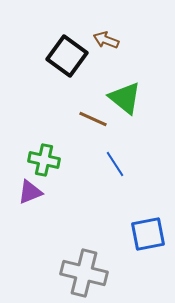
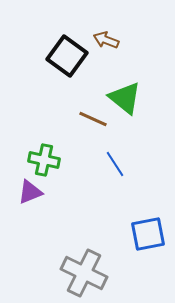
gray cross: rotated 12 degrees clockwise
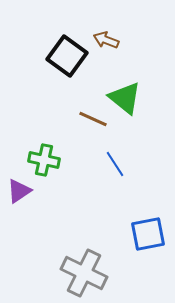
purple triangle: moved 11 px left, 1 px up; rotated 12 degrees counterclockwise
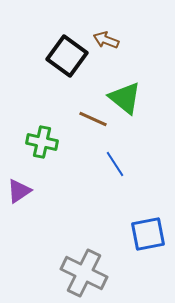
green cross: moved 2 px left, 18 px up
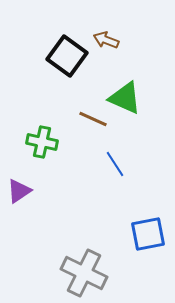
green triangle: rotated 15 degrees counterclockwise
